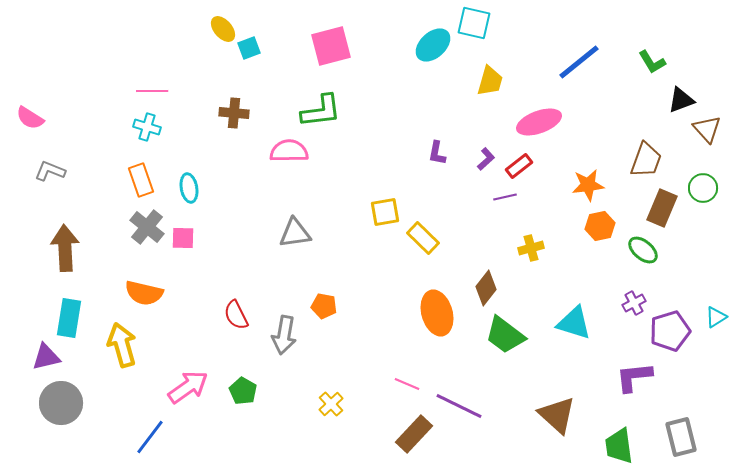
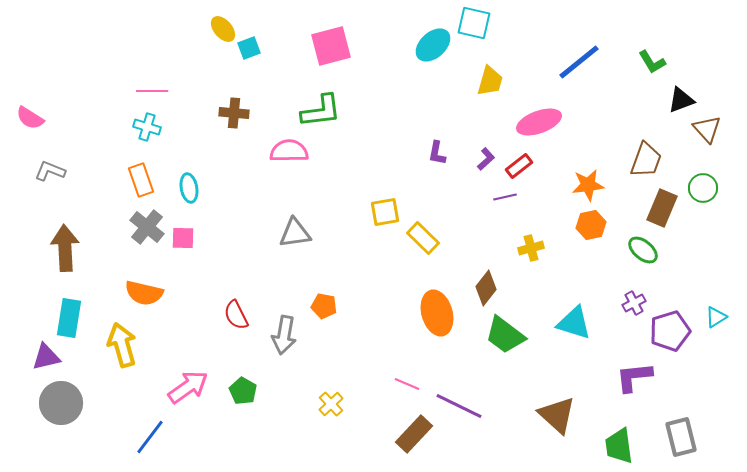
orange hexagon at (600, 226): moved 9 px left, 1 px up
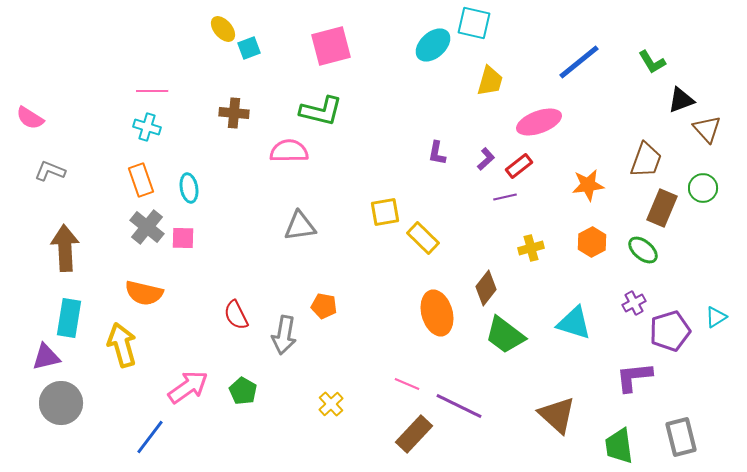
green L-shape at (321, 111): rotated 21 degrees clockwise
orange hexagon at (591, 225): moved 1 px right, 17 px down; rotated 16 degrees counterclockwise
gray triangle at (295, 233): moved 5 px right, 7 px up
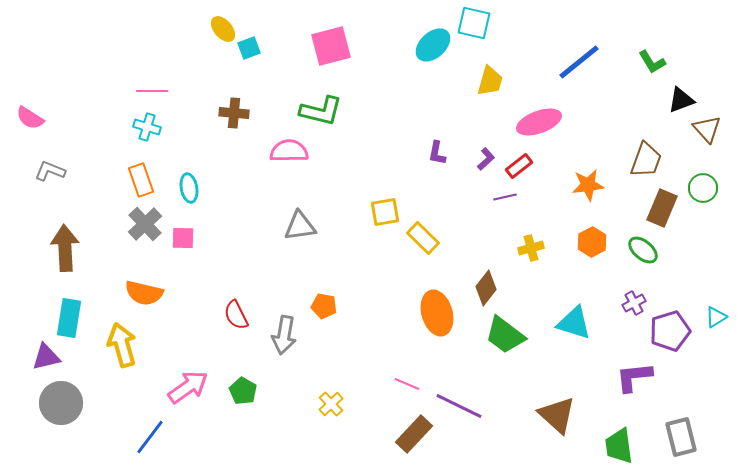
gray cross at (147, 227): moved 2 px left, 3 px up; rotated 8 degrees clockwise
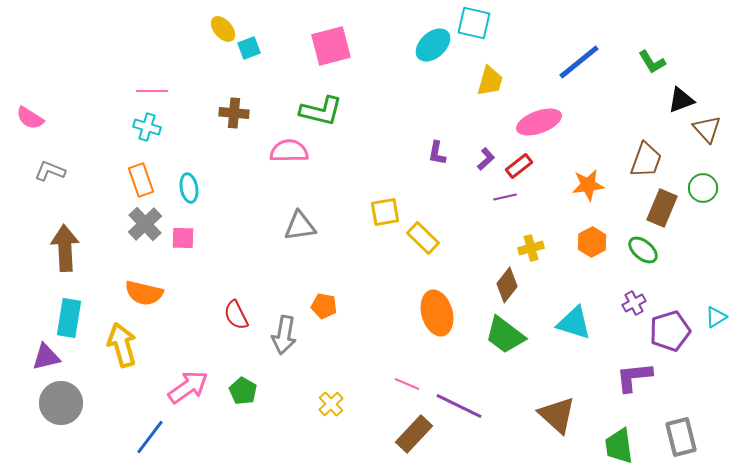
brown diamond at (486, 288): moved 21 px right, 3 px up
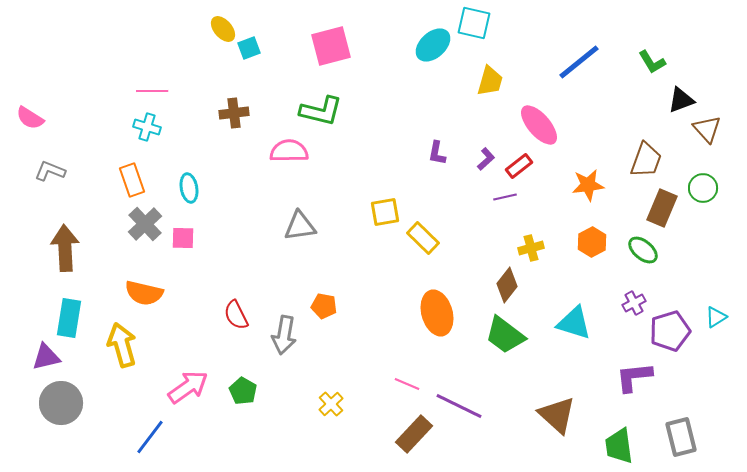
brown cross at (234, 113): rotated 12 degrees counterclockwise
pink ellipse at (539, 122): moved 3 px down; rotated 69 degrees clockwise
orange rectangle at (141, 180): moved 9 px left
